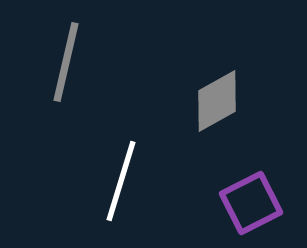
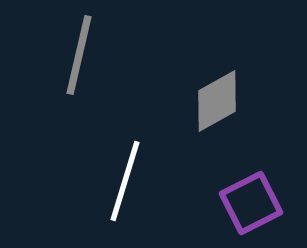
gray line: moved 13 px right, 7 px up
white line: moved 4 px right
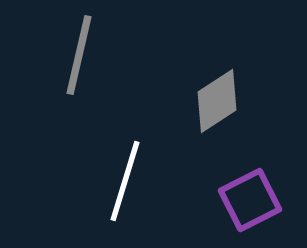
gray diamond: rotated 4 degrees counterclockwise
purple square: moved 1 px left, 3 px up
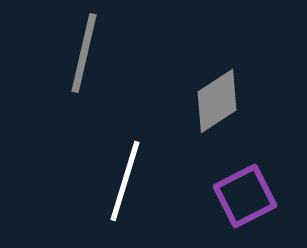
gray line: moved 5 px right, 2 px up
purple square: moved 5 px left, 4 px up
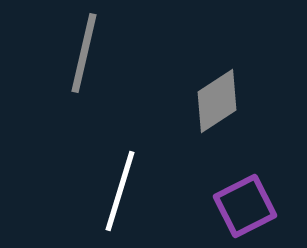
white line: moved 5 px left, 10 px down
purple square: moved 10 px down
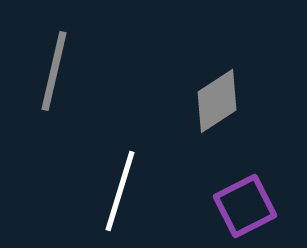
gray line: moved 30 px left, 18 px down
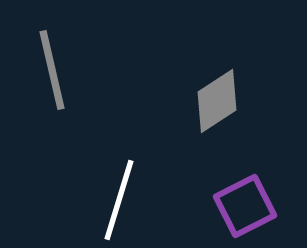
gray line: moved 2 px left, 1 px up; rotated 26 degrees counterclockwise
white line: moved 1 px left, 9 px down
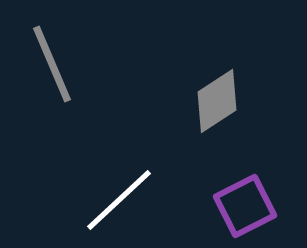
gray line: moved 6 px up; rotated 10 degrees counterclockwise
white line: rotated 30 degrees clockwise
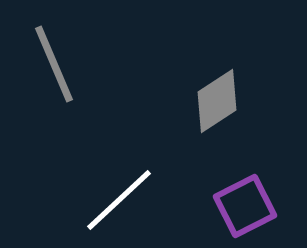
gray line: moved 2 px right
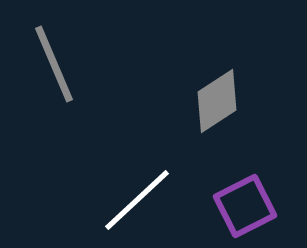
white line: moved 18 px right
